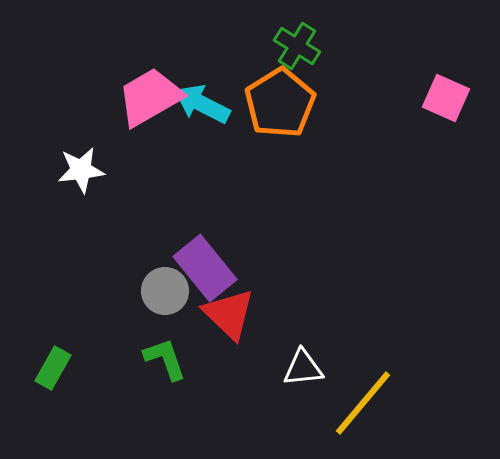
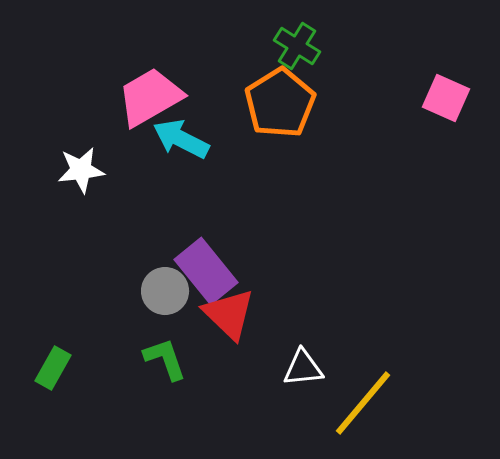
cyan arrow: moved 21 px left, 35 px down
purple rectangle: moved 1 px right, 3 px down
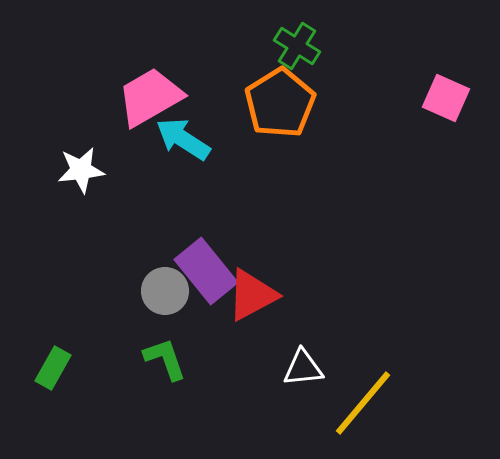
cyan arrow: moved 2 px right; rotated 6 degrees clockwise
red triangle: moved 23 px right, 19 px up; rotated 48 degrees clockwise
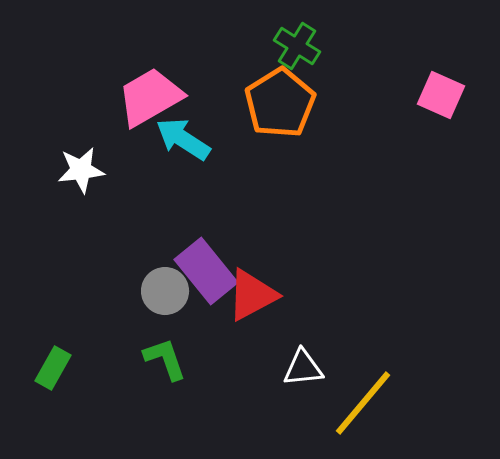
pink square: moved 5 px left, 3 px up
